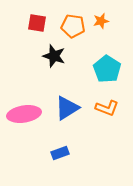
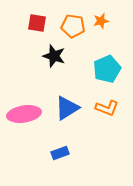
cyan pentagon: rotated 16 degrees clockwise
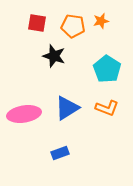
cyan pentagon: rotated 16 degrees counterclockwise
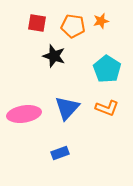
blue triangle: rotated 16 degrees counterclockwise
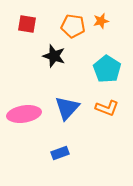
red square: moved 10 px left, 1 px down
